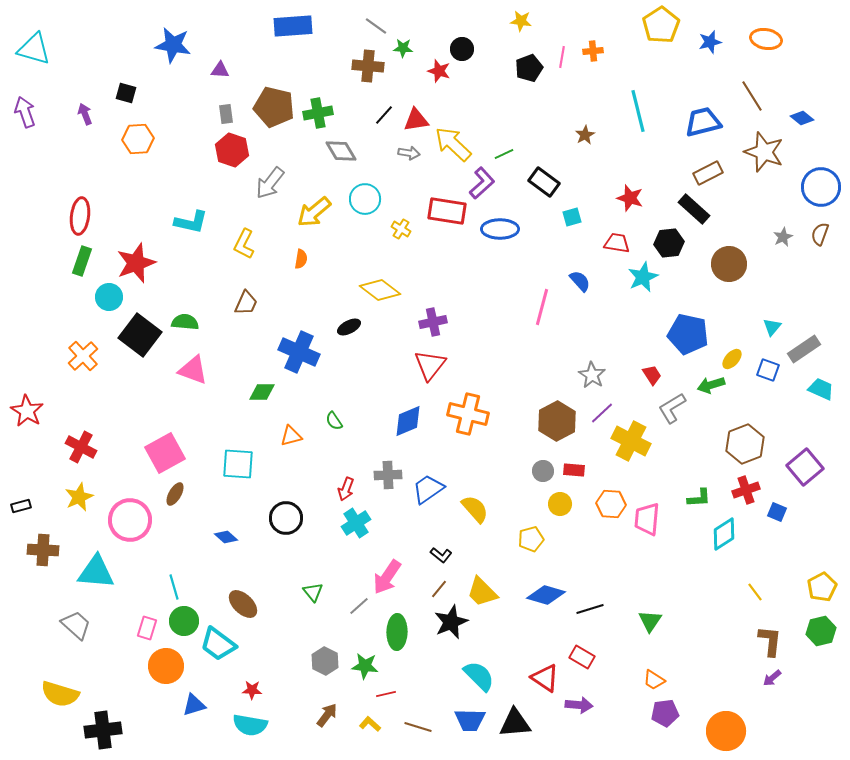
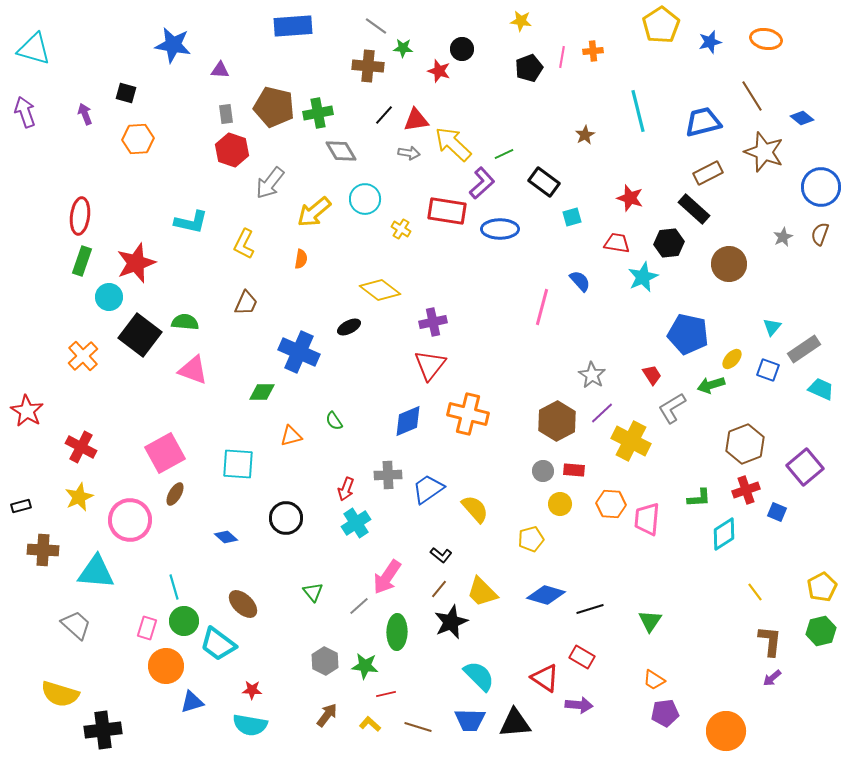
blue triangle at (194, 705): moved 2 px left, 3 px up
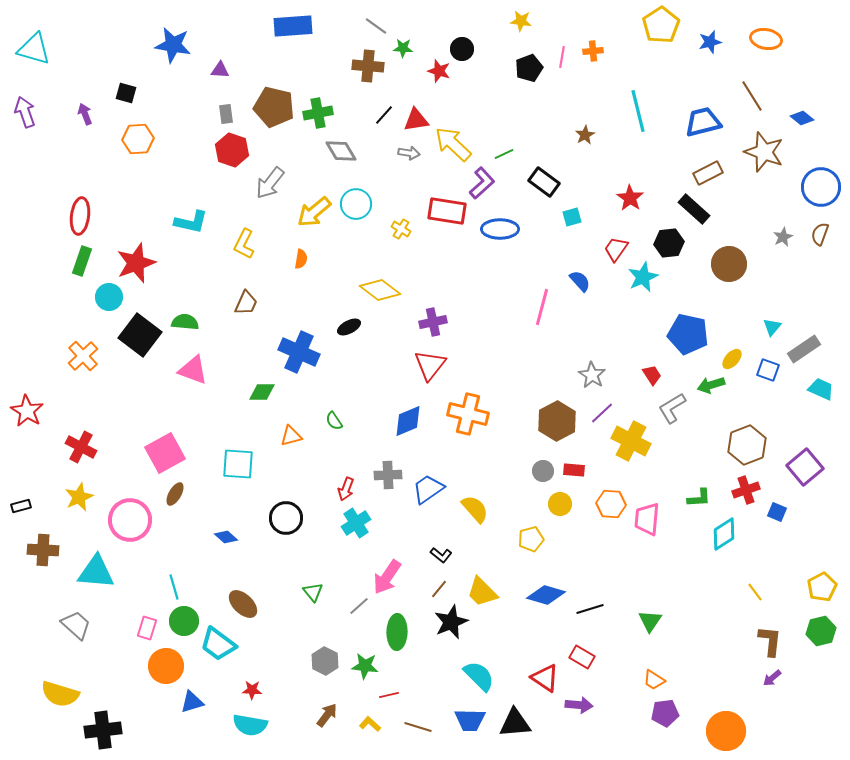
red star at (630, 198): rotated 16 degrees clockwise
cyan circle at (365, 199): moved 9 px left, 5 px down
red trapezoid at (617, 243): moved 1 px left, 6 px down; rotated 64 degrees counterclockwise
brown hexagon at (745, 444): moved 2 px right, 1 px down
red line at (386, 694): moved 3 px right, 1 px down
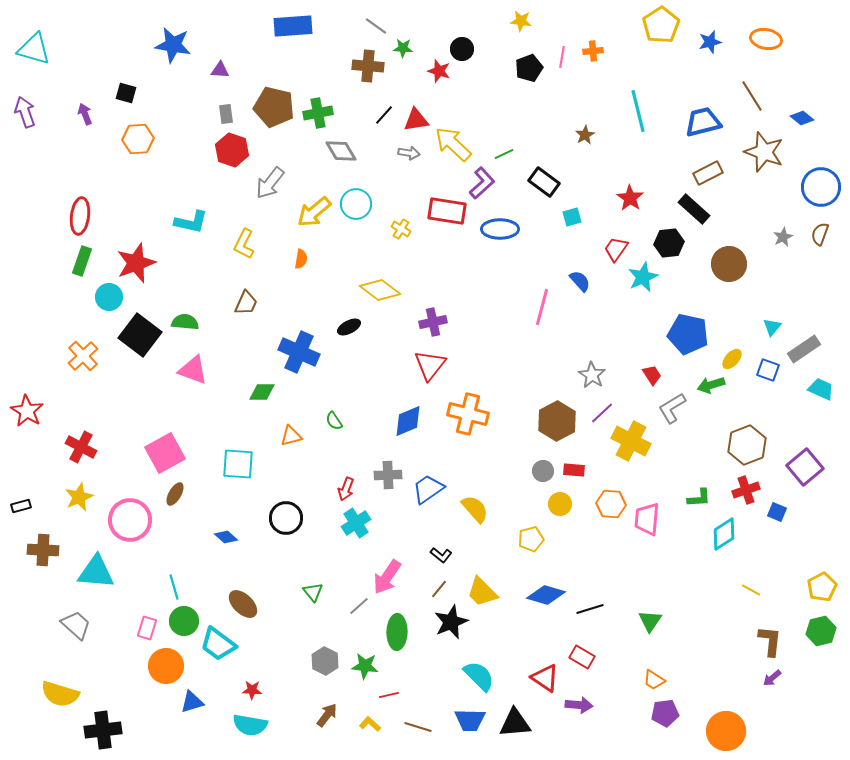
yellow line at (755, 592): moved 4 px left, 2 px up; rotated 24 degrees counterclockwise
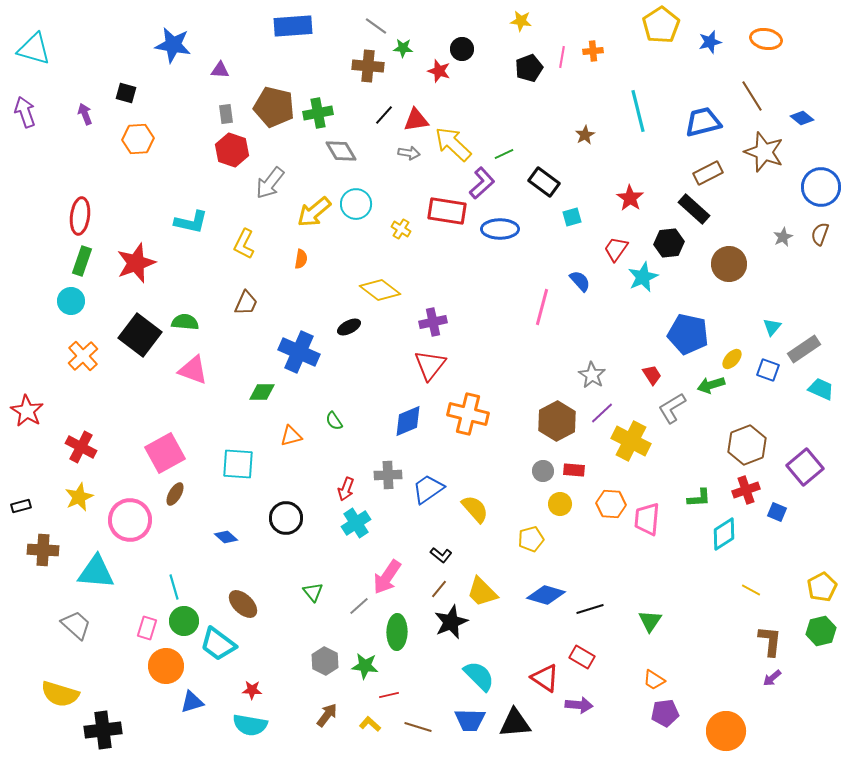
cyan circle at (109, 297): moved 38 px left, 4 px down
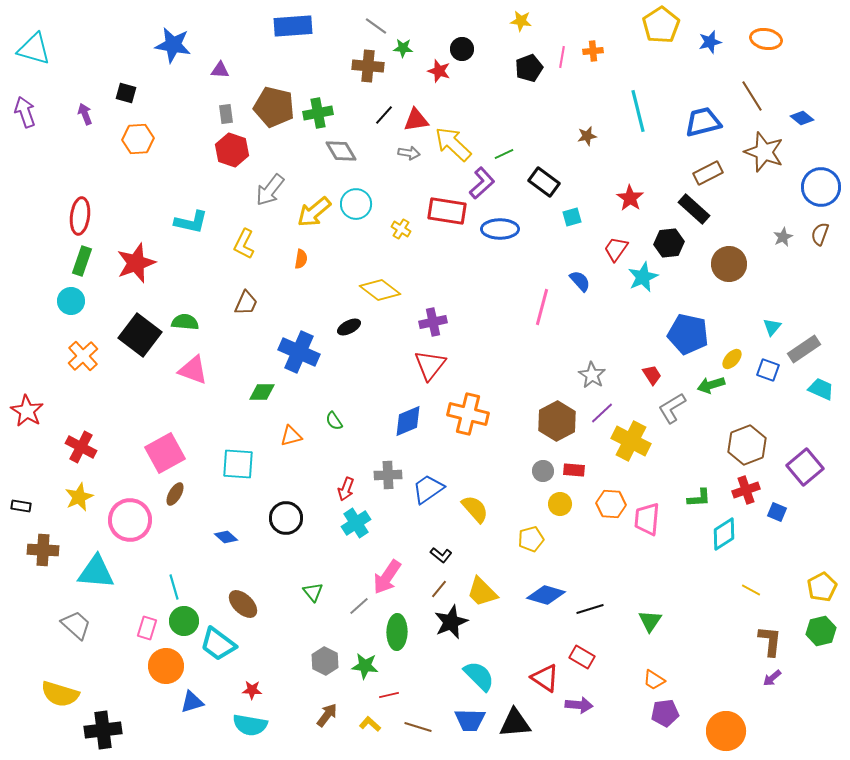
brown star at (585, 135): moved 2 px right, 1 px down; rotated 18 degrees clockwise
gray arrow at (270, 183): moved 7 px down
black rectangle at (21, 506): rotated 24 degrees clockwise
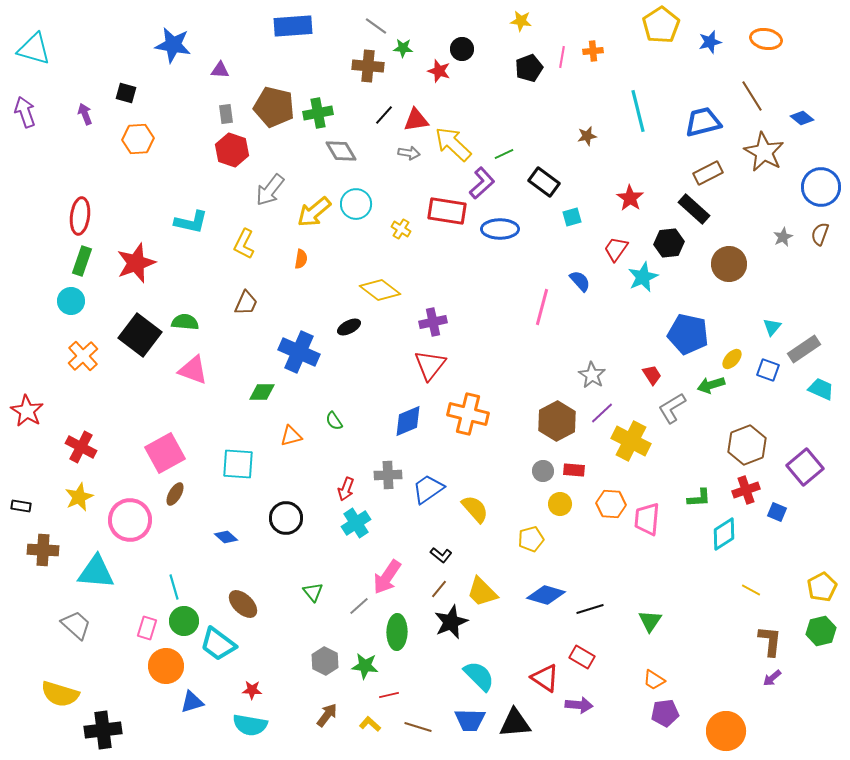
brown star at (764, 152): rotated 9 degrees clockwise
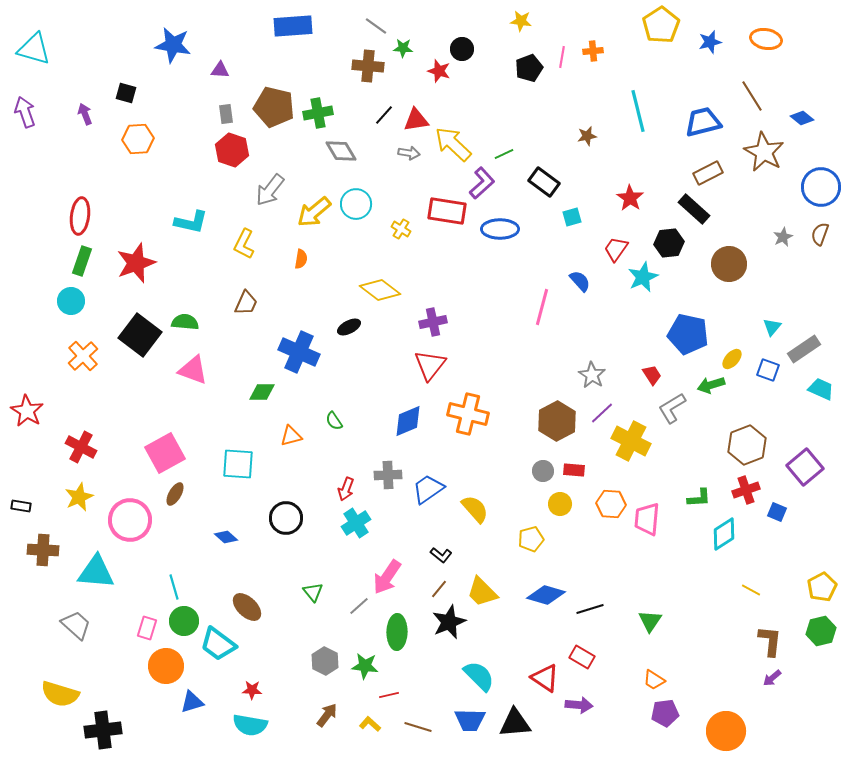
brown ellipse at (243, 604): moved 4 px right, 3 px down
black star at (451, 622): moved 2 px left
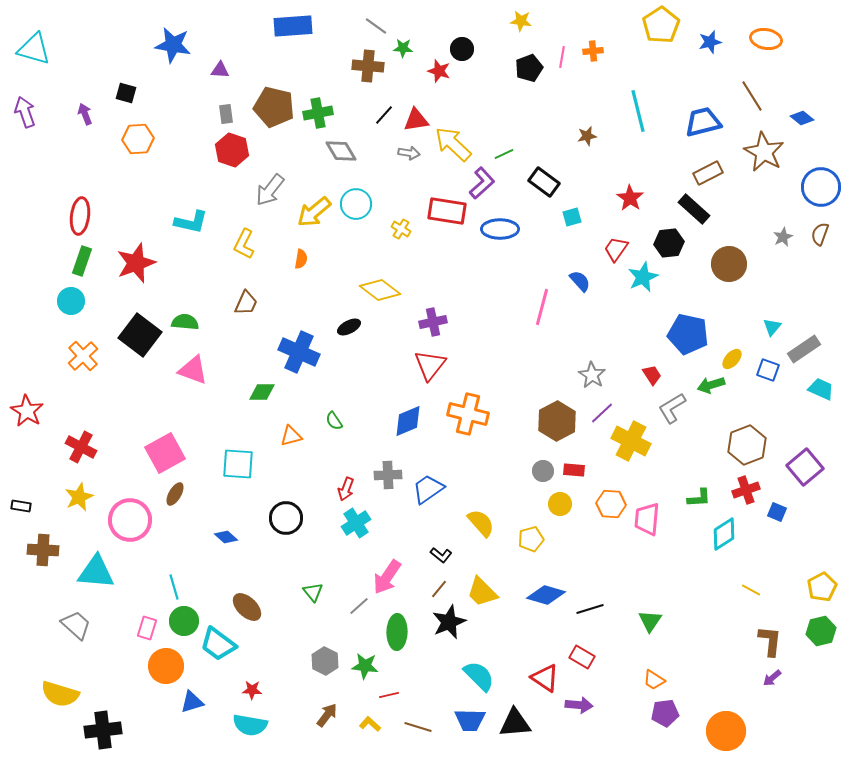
yellow semicircle at (475, 509): moved 6 px right, 14 px down
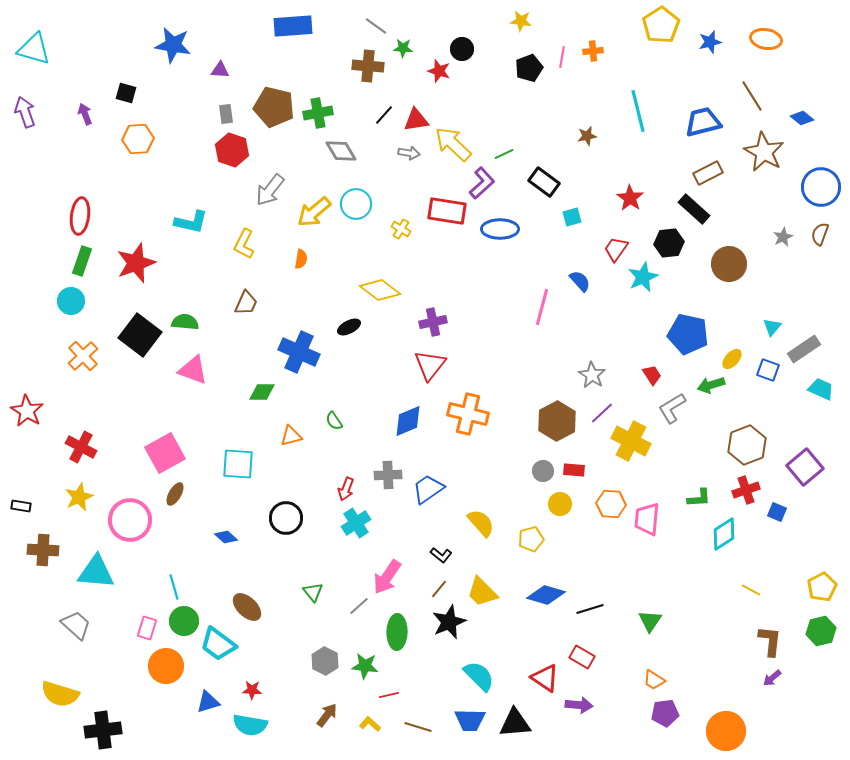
blue triangle at (192, 702): moved 16 px right
